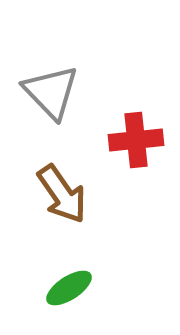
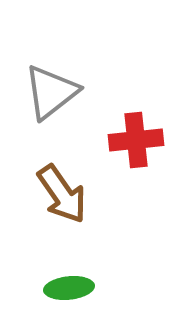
gray triangle: rotated 36 degrees clockwise
green ellipse: rotated 27 degrees clockwise
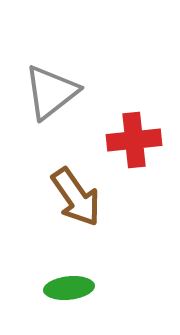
red cross: moved 2 px left
brown arrow: moved 14 px right, 3 px down
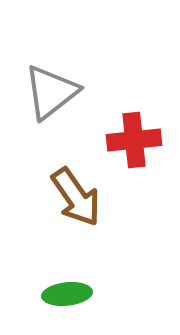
green ellipse: moved 2 px left, 6 px down
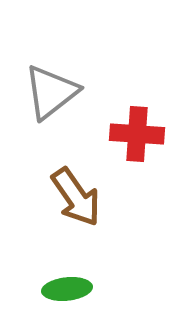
red cross: moved 3 px right, 6 px up; rotated 10 degrees clockwise
green ellipse: moved 5 px up
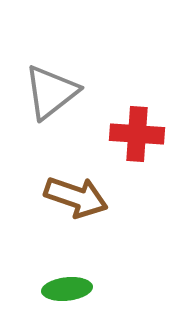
brown arrow: rotated 36 degrees counterclockwise
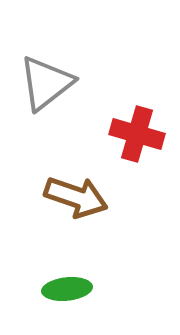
gray triangle: moved 5 px left, 9 px up
red cross: rotated 12 degrees clockwise
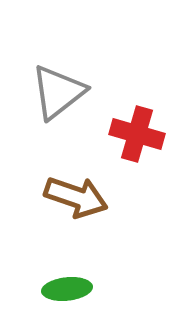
gray triangle: moved 12 px right, 9 px down
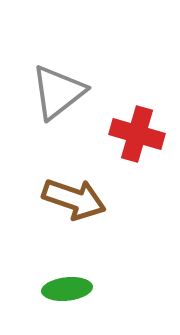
brown arrow: moved 2 px left, 2 px down
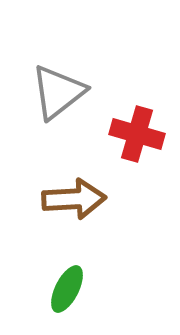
brown arrow: rotated 22 degrees counterclockwise
green ellipse: rotated 57 degrees counterclockwise
